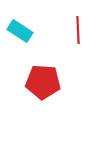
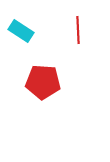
cyan rectangle: moved 1 px right
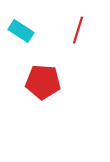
red line: rotated 20 degrees clockwise
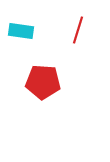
cyan rectangle: rotated 25 degrees counterclockwise
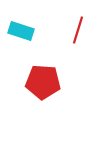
cyan rectangle: rotated 10 degrees clockwise
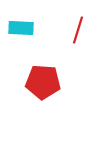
cyan rectangle: moved 3 px up; rotated 15 degrees counterclockwise
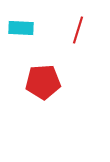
red pentagon: rotated 8 degrees counterclockwise
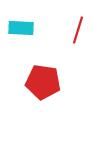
red pentagon: rotated 12 degrees clockwise
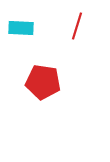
red line: moved 1 px left, 4 px up
